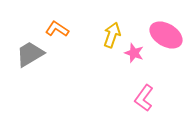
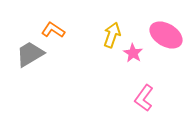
orange L-shape: moved 4 px left, 1 px down
pink star: moved 1 px left; rotated 12 degrees clockwise
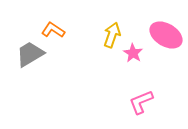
pink L-shape: moved 3 px left, 4 px down; rotated 32 degrees clockwise
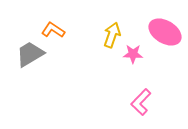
pink ellipse: moved 1 px left, 3 px up
pink star: moved 1 px down; rotated 30 degrees counterclockwise
pink L-shape: rotated 24 degrees counterclockwise
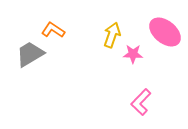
pink ellipse: rotated 8 degrees clockwise
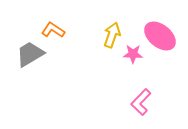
pink ellipse: moved 5 px left, 4 px down
